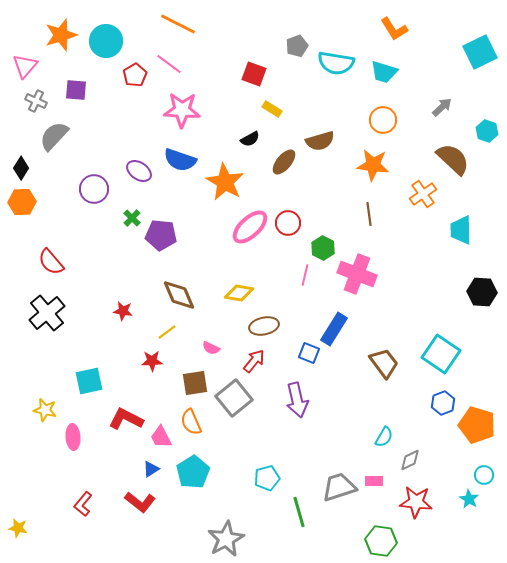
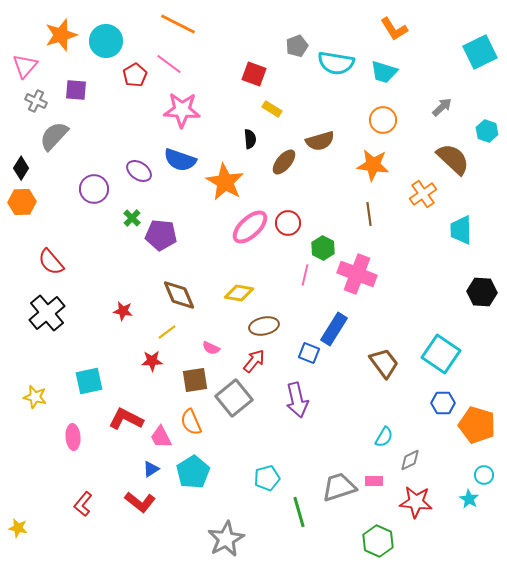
black semicircle at (250, 139): rotated 66 degrees counterclockwise
brown square at (195, 383): moved 3 px up
blue hexagon at (443, 403): rotated 20 degrees clockwise
yellow star at (45, 410): moved 10 px left, 13 px up
green hexagon at (381, 541): moved 3 px left; rotated 16 degrees clockwise
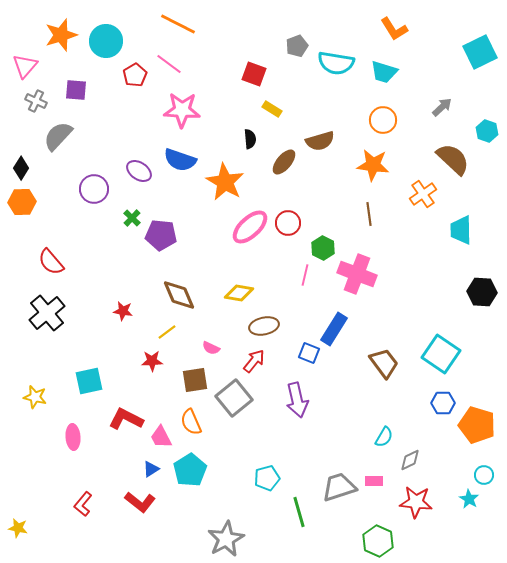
gray semicircle at (54, 136): moved 4 px right
cyan pentagon at (193, 472): moved 3 px left, 2 px up
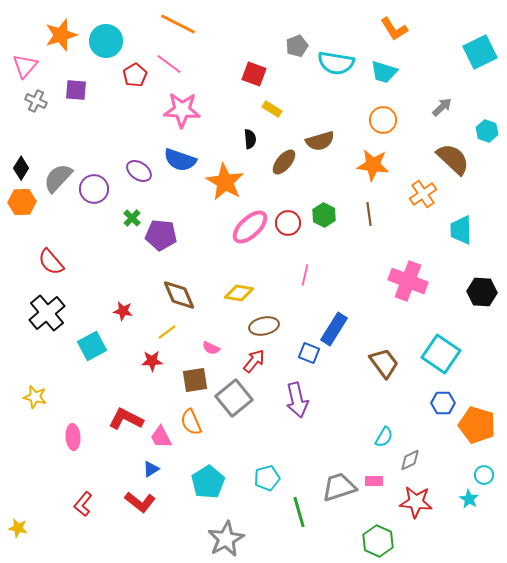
gray semicircle at (58, 136): moved 42 px down
green hexagon at (323, 248): moved 1 px right, 33 px up
pink cross at (357, 274): moved 51 px right, 7 px down
cyan square at (89, 381): moved 3 px right, 35 px up; rotated 16 degrees counterclockwise
cyan pentagon at (190, 470): moved 18 px right, 12 px down
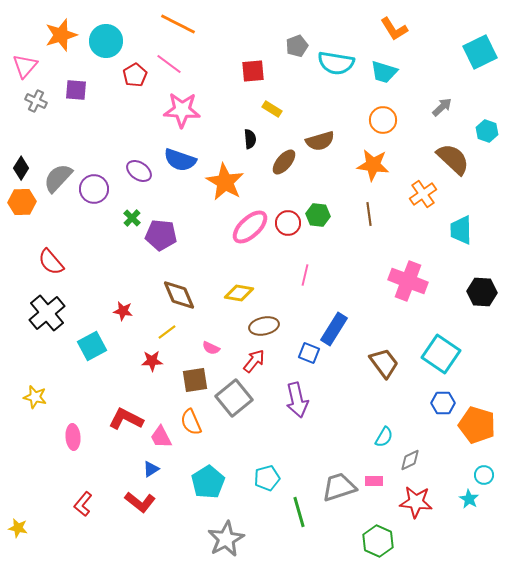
red square at (254, 74): moved 1 px left, 3 px up; rotated 25 degrees counterclockwise
green hexagon at (324, 215): moved 6 px left; rotated 20 degrees counterclockwise
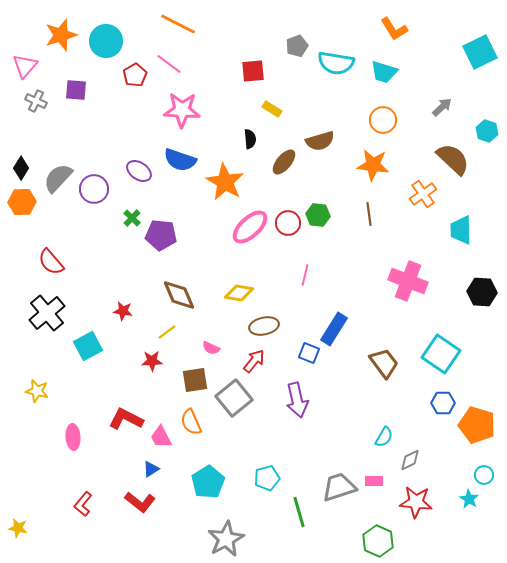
cyan square at (92, 346): moved 4 px left
yellow star at (35, 397): moved 2 px right, 6 px up
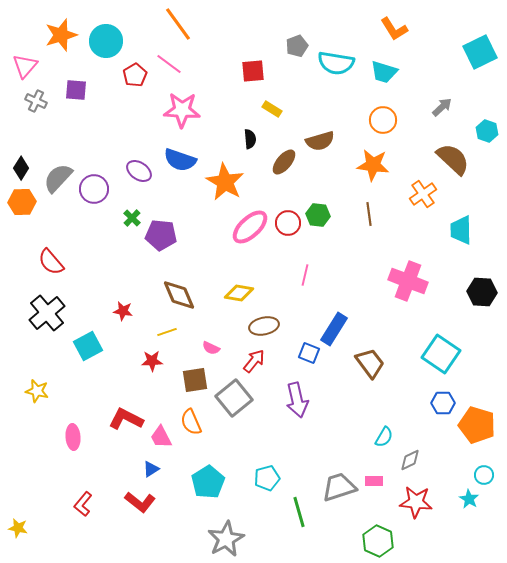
orange line at (178, 24): rotated 27 degrees clockwise
yellow line at (167, 332): rotated 18 degrees clockwise
brown trapezoid at (384, 363): moved 14 px left
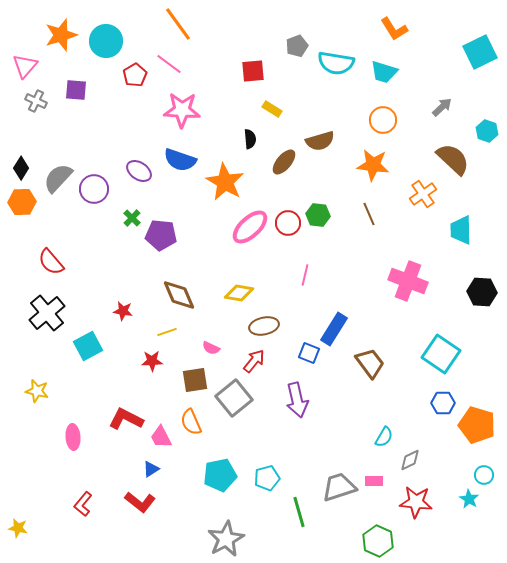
brown line at (369, 214): rotated 15 degrees counterclockwise
cyan pentagon at (208, 482): moved 12 px right, 7 px up; rotated 20 degrees clockwise
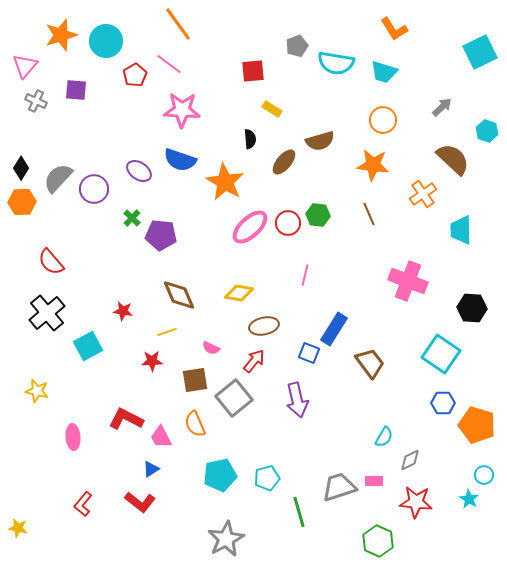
black hexagon at (482, 292): moved 10 px left, 16 px down
orange semicircle at (191, 422): moved 4 px right, 2 px down
